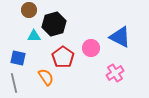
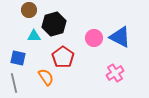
pink circle: moved 3 px right, 10 px up
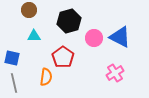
black hexagon: moved 15 px right, 3 px up
blue square: moved 6 px left
orange semicircle: rotated 42 degrees clockwise
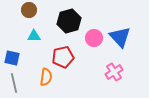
blue triangle: rotated 20 degrees clockwise
red pentagon: rotated 25 degrees clockwise
pink cross: moved 1 px left, 1 px up
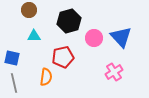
blue triangle: moved 1 px right
